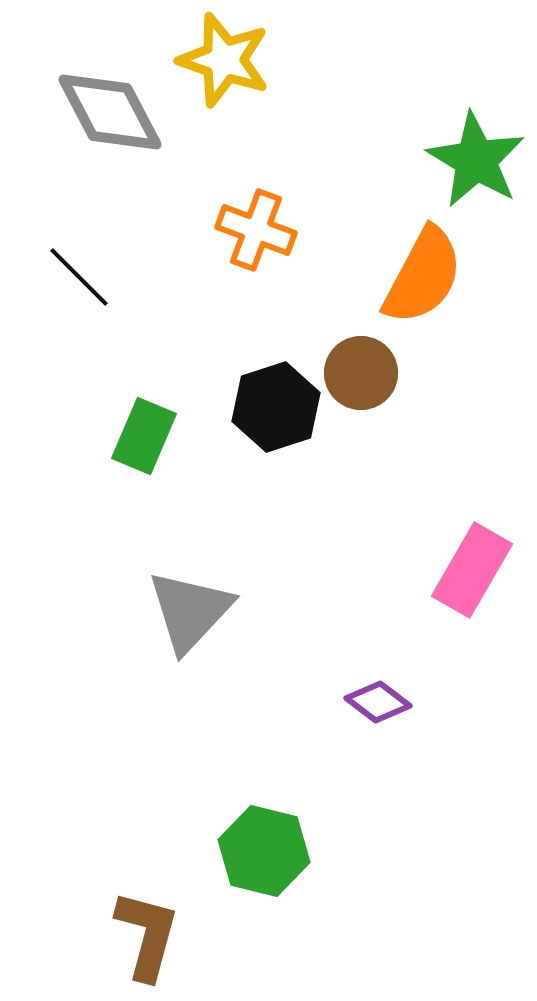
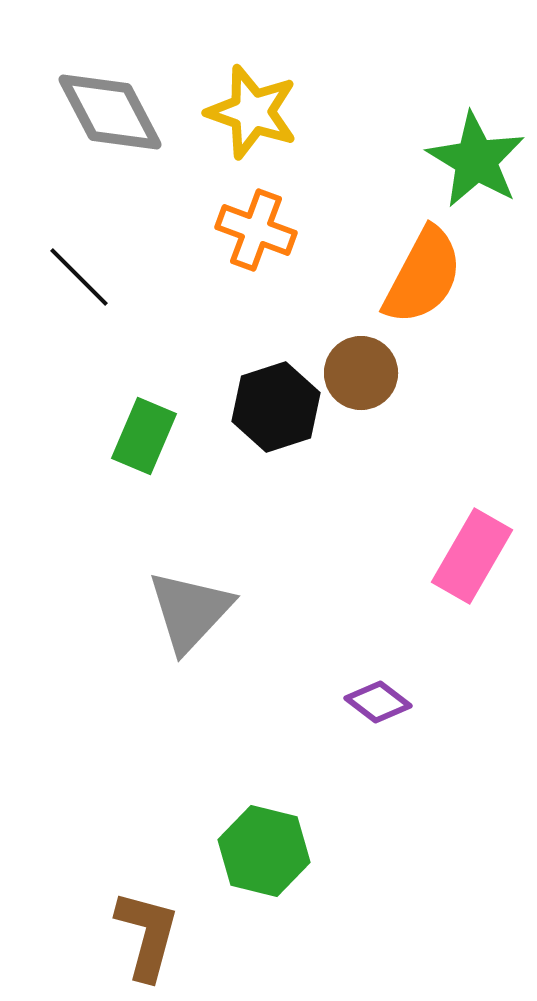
yellow star: moved 28 px right, 52 px down
pink rectangle: moved 14 px up
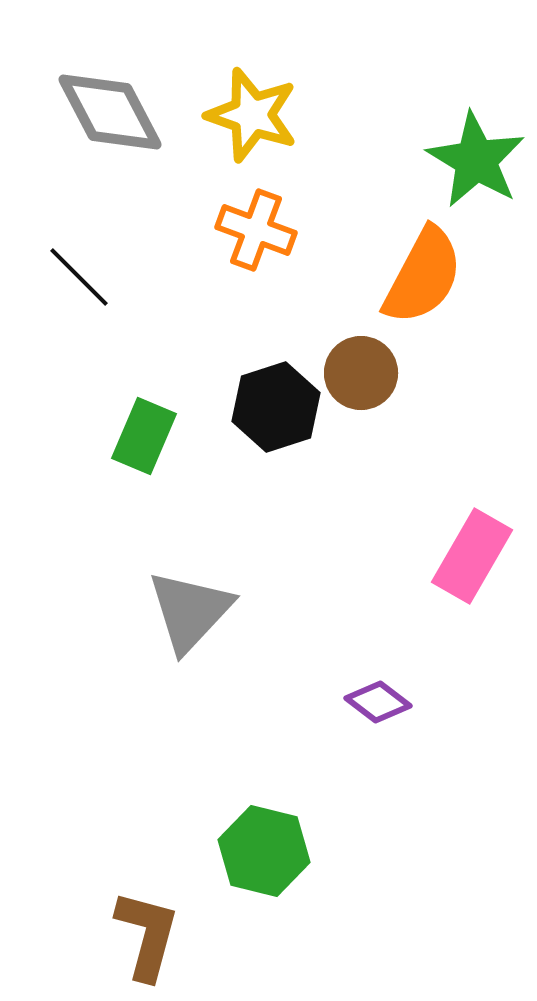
yellow star: moved 3 px down
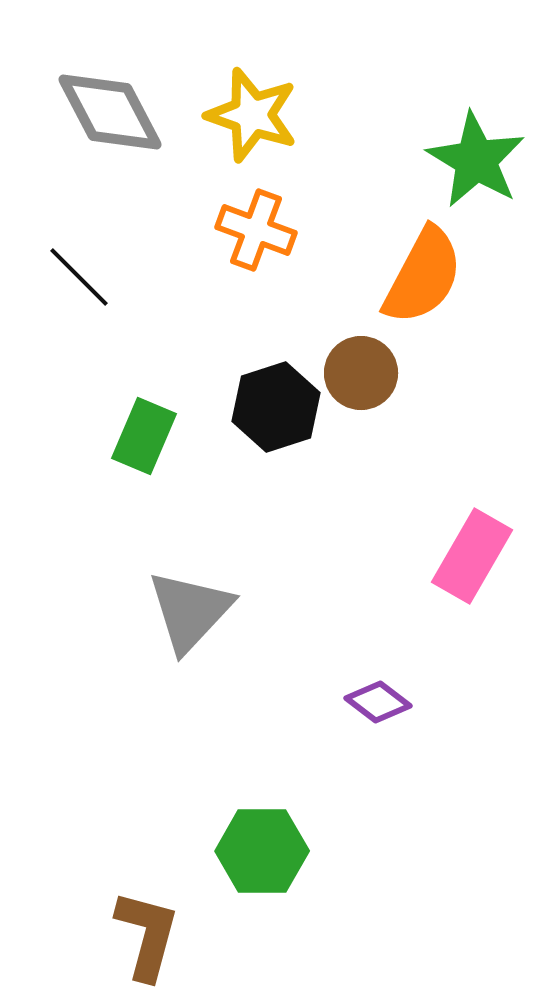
green hexagon: moved 2 px left; rotated 14 degrees counterclockwise
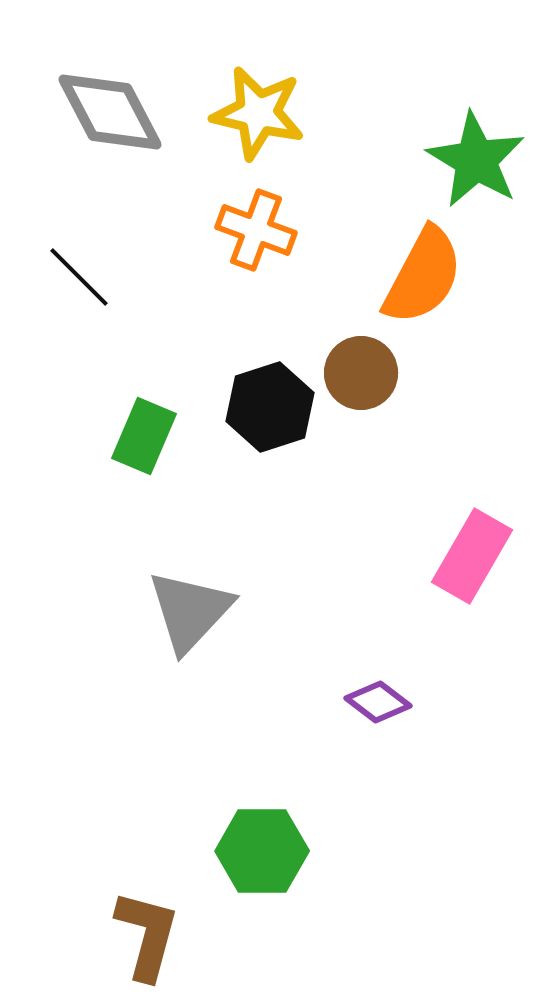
yellow star: moved 6 px right, 2 px up; rotated 6 degrees counterclockwise
black hexagon: moved 6 px left
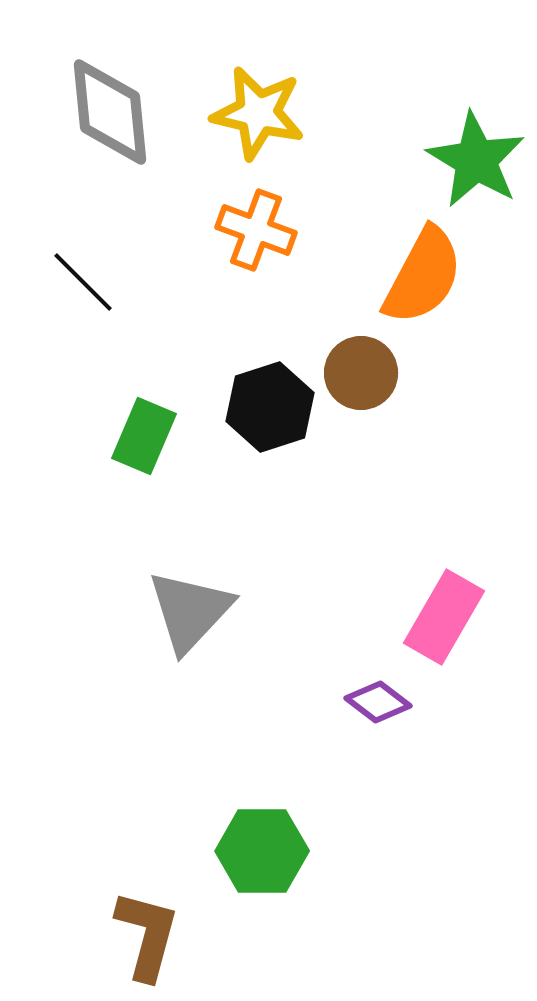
gray diamond: rotated 22 degrees clockwise
black line: moved 4 px right, 5 px down
pink rectangle: moved 28 px left, 61 px down
